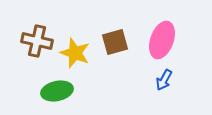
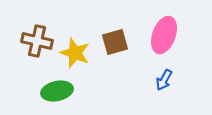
pink ellipse: moved 2 px right, 5 px up
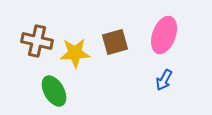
yellow star: rotated 24 degrees counterclockwise
green ellipse: moved 3 px left; rotated 72 degrees clockwise
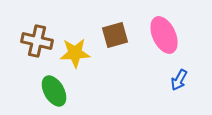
pink ellipse: rotated 45 degrees counterclockwise
brown square: moved 7 px up
blue arrow: moved 15 px right
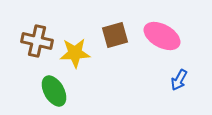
pink ellipse: moved 2 px left, 1 px down; rotated 36 degrees counterclockwise
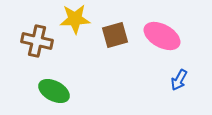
yellow star: moved 34 px up
green ellipse: rotated 32 degrees counterclockwise
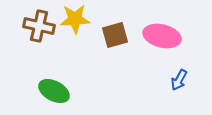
pink ellipse: rotated 15 degrees counterclockwise
brown cross: moved 2 px right, 15 px up
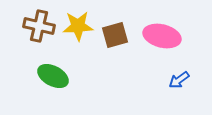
yellow star: moved 3 px right, 7 px down
blue arrow: rotated 25 degrees clockwise
green ellipse: moved 1 px left, 15 px up
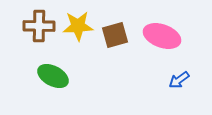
brown cross: rotated 12 degrees counterclockwise
pink ellipse: rotated 6 degrees clockwise
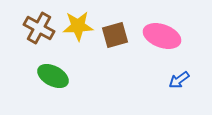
brown cross: moved 2 px down; rotated 28 degrees clockwise
